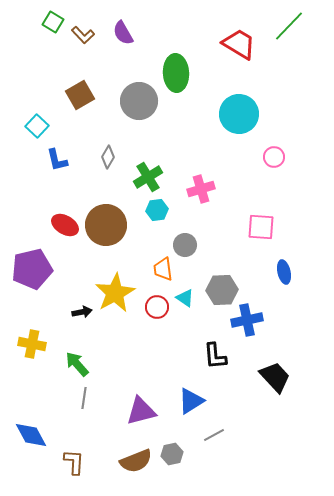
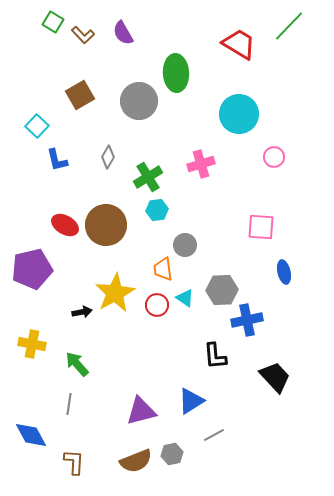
pink cross at (201, 189): moved 25 px up
red circle at (157, 307): moved 2 px up
gray line at (84, 398): moved 15 px left, 6 px down
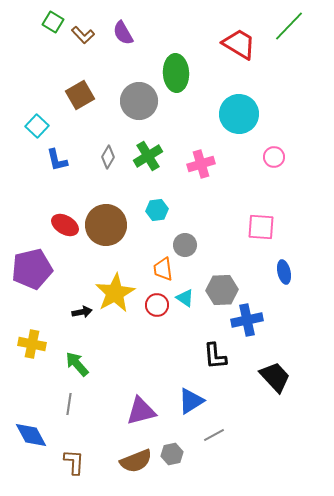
green cross at (148, 177): moved 21 px up
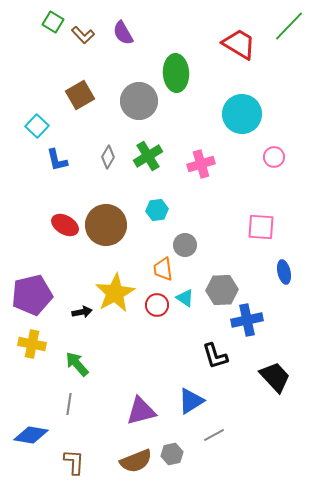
cyan circle at (239, 114): moved 3 px right
purple pentagon at (32, 269): moved 26 px down
black L-shape at (215, 356): rotated 12 degrees counterclockwise
blue diamond at (31, 435): rotated 52 degrees counterclockwise
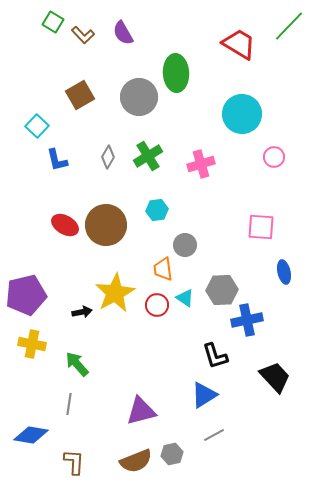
gray circle at (139, 101): moved 4 px up
purple pentagon at (32, 295): moved 6 px left
blue triangle at (191, 401): moved 13 px right, 6 px up
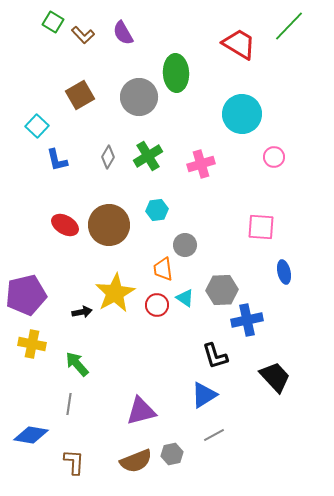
brown circle at (106, 225): moved 3 px right
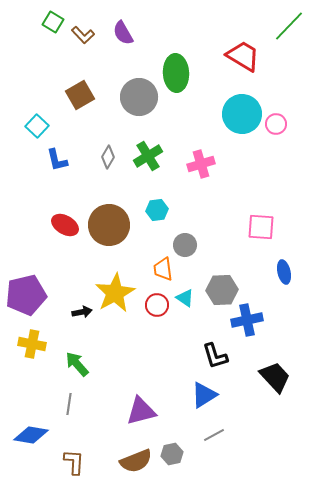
red trapezoid at (239, 44): moved 4 px right, 12 px down
pink circle at (274, 157): moved 2 px right, 33 px up
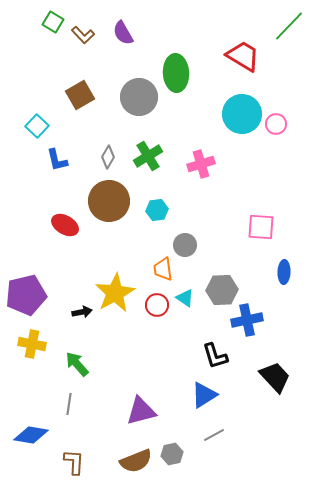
brown circle at (109, 225): moved 24 px up
blue ellipse at (284, 272): rotated 15 degrees clockwise
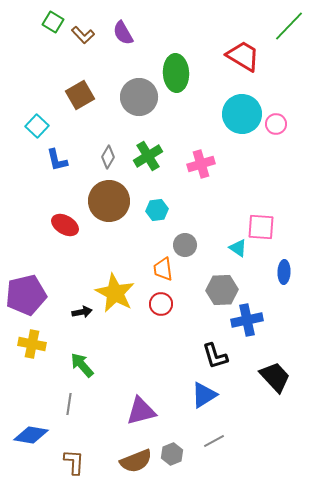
yellow star at (115, 293): rotated 15 degrees counterclockwise
cyan triangle at (185, 298): moved 53 px right, 50 px up
red circle at (157, 305): moved 4 px right, 1 px up
green arrow at (77, 364): moved 5 px right, 1 px down
gray line at (214, 435): moved 6 px down
gray hexagon at (172, 454): rotated 10 degrees counterclockwise
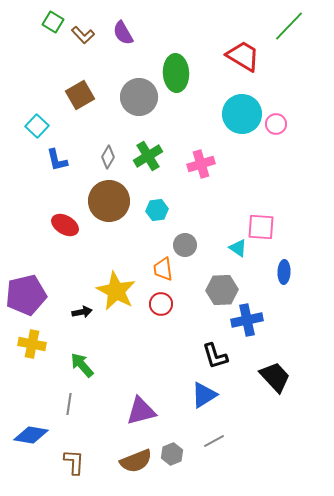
yellow star at (115, 293): moved 1 px right, 2 px up
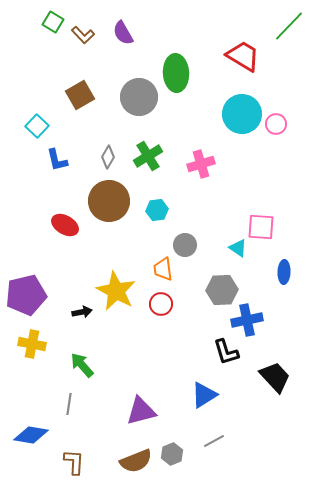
black L-shape at (215, 356): moved 11 px right, 4 px up
